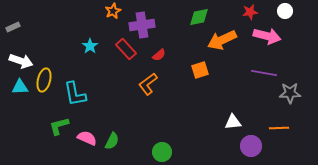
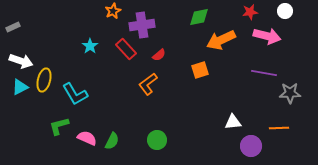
orange arrow: moved 1 px left
cyan triangle: rotated 24 degrees counterclockwise
cyan L-shape: rotated 20 degrees counterclockwise
green circle: moved 5 px left, 12 px up
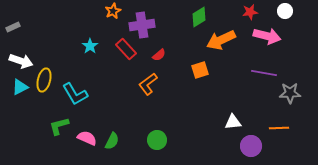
green diamond: rotated 20 degrees counterclockwise
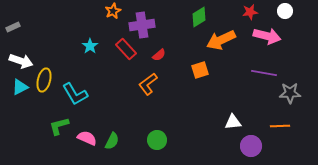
orange line: moved 1 px right, 2 px up
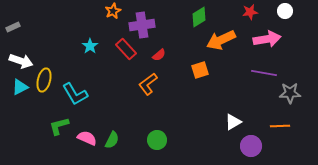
pink arrow: moved 3 px down; rotated 24 degrees counterclockwise
white triangle: rotated 24 degrees counterclockwise
green semicircle: moved 1 px up
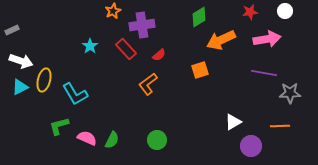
gray rectangle: moved 1 px left, 3 px down
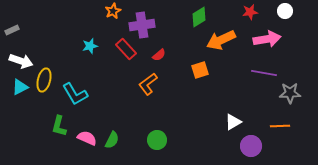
cyan star: rotated 21 degrees clockwise
green L-shape: rotated 60 degrees counterclockwise
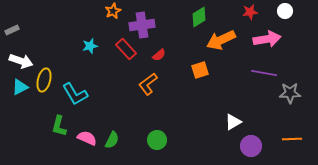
orange line: moved 12 px right, 13 px down
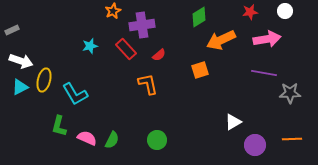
orange L-shape: rotated 115 degrees clockwise
purple circle: moved 4 px right, 1 px up
